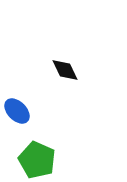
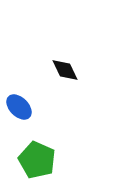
blue ellipse: moved 2 px right, 4 px up
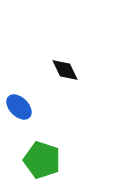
green pentagon: moved 5 px right; rotated 6 degrees counterclockwise
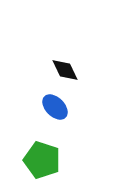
blue ellipse: moved 36 px right
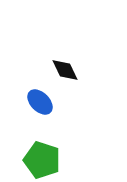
blue ellipse: moved 15 px left, 5 px up
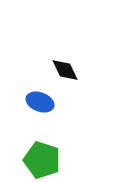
blue ellipse: rotated 24 degrees counterclockwise
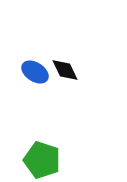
blue ellipse: moved 5 px left, 30 px up; rotated 12 degrees clockwise
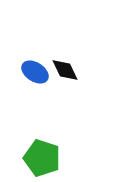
green pentagon: moved 2 px up
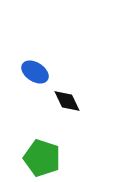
black diamond: moved 2 px right, 31 px down
